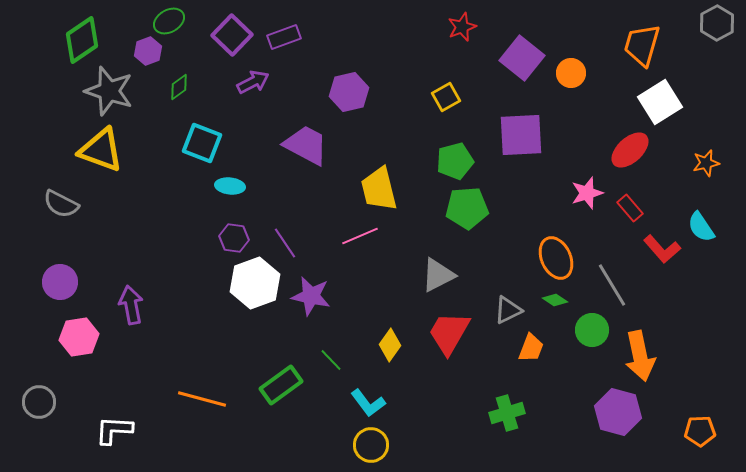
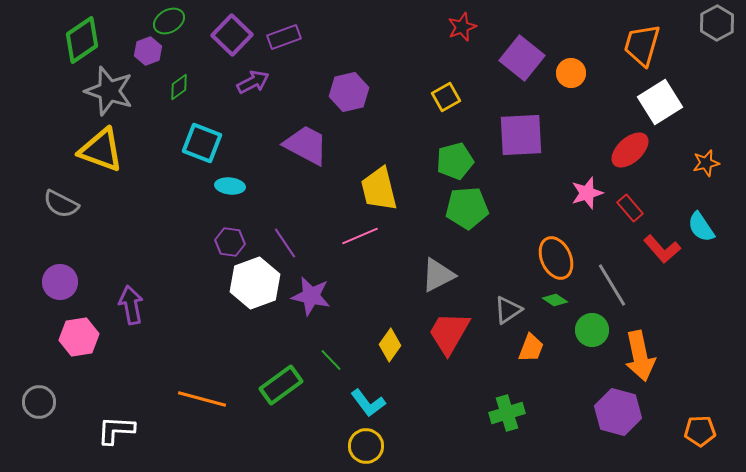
purple hexagon at (234, 238): moved 4 px left, 4 px down
gray triangle at (508, 310): rotated 8 degrees counterclockwise
white L-shape at (114, 430): moved 2 px right
yellow circle at (371, 445): moved 5 px left, 1 px down
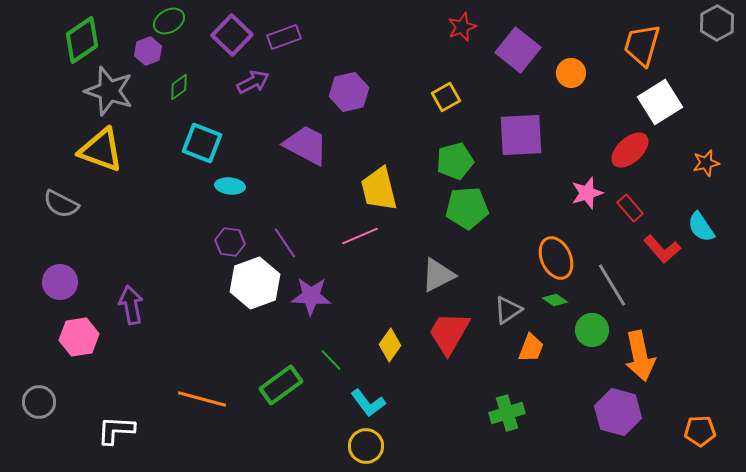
purple square at (522, 58): moved 4 px left, 8 px up
purple star at (311, 296): rotated 9 degrees counterclockwise
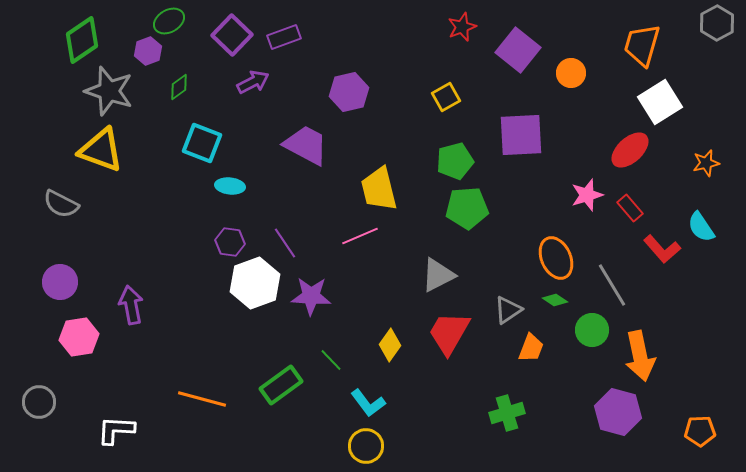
pink star at (587, 193): moved 2 px down
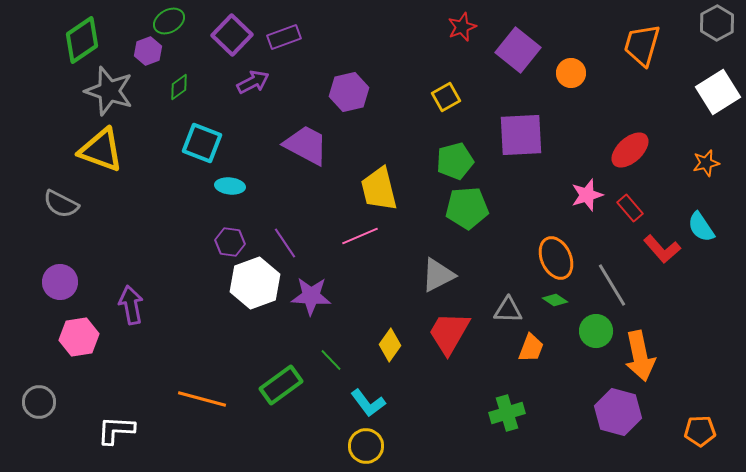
white square at (660, 102): moved 58 px right, 10 px up
gray triangle at (508, 310): rotated 36 degrees clockwise
green circle at (592, 330): moved 4 px right, 1 px down
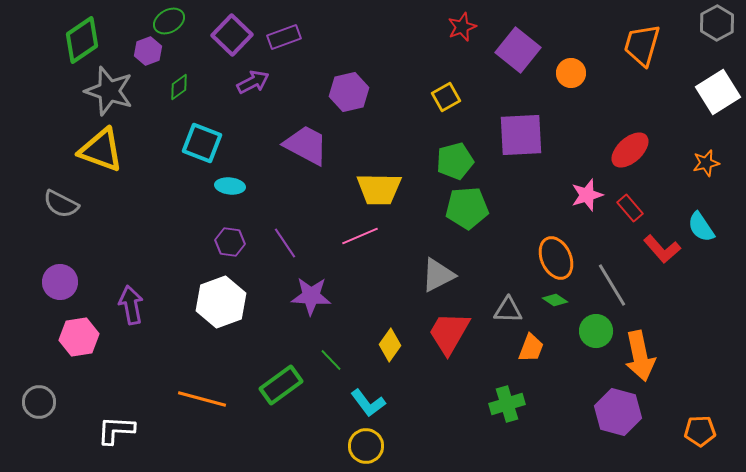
yellow trapezoid at (379, 189): rotated 75 degrees counterclockwise
white hexagon at (255, 283): moved 34 px left, 19 px down
green cross at (507, 413): moved 9 px up
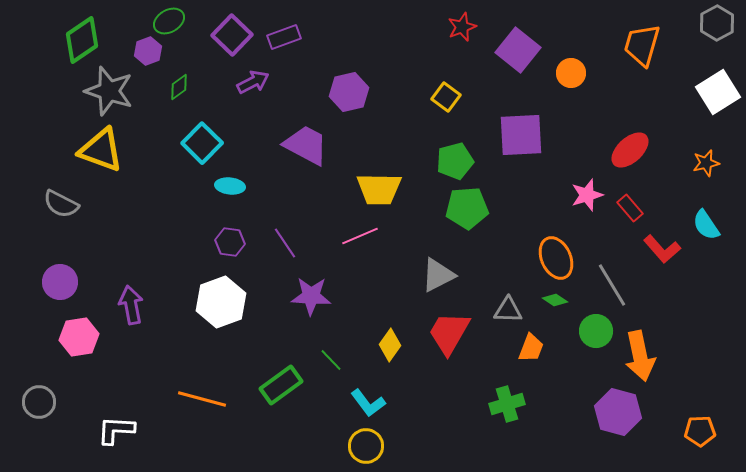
yellow square at (446, 97): rotated 24 degrees counterclockwise
cyan square at (202, 143): rotated 24 degrees clockwise
cyan semicircle at (701, 227): moved 5 px right, 2 px up
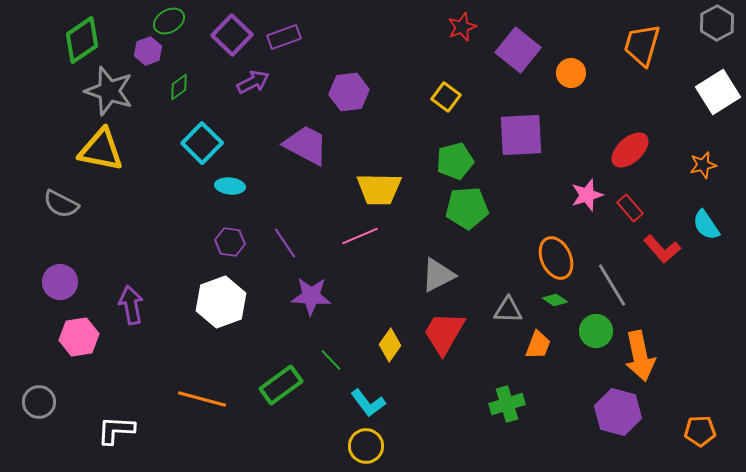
purple hexagon at (349, 92): rotated 6 degrees clockwise
yellow triangle at (101, 150): rotated 9 degrees counterclockwise
orange star at (706, 163): moved 3 px left, 2 px down
red trapezoid at (449, 333): moved 5 px left
orange trapezoid at (531, 348): moved 7 px right, 3 px up
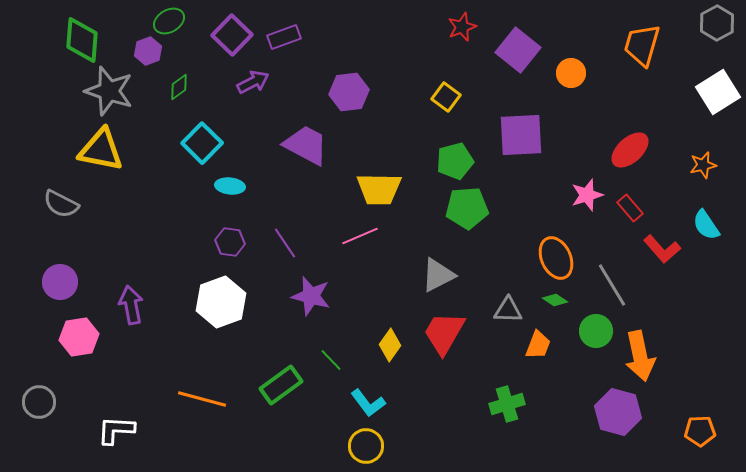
green diamond at (82, 40): rotated 51 degrees counterclockwise
purple star at (311, 296): rotated 12 degrees clockwise
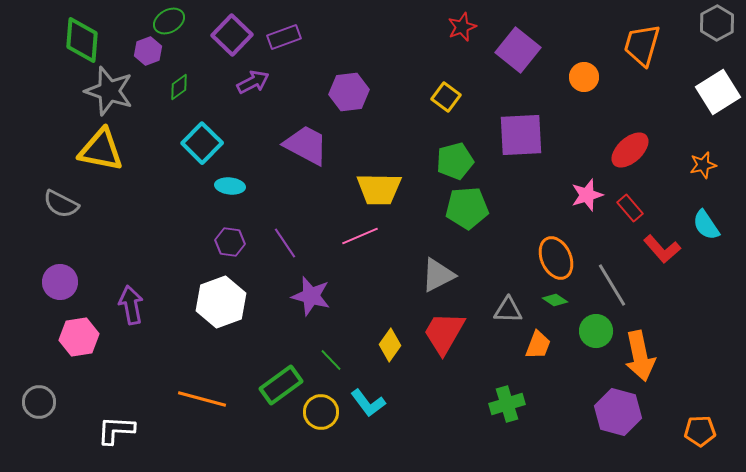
orange circle at (571, 73): moved 13 px right, 4 px down
yellow circle at (366, 446): moved 45 px left, 34 px up
